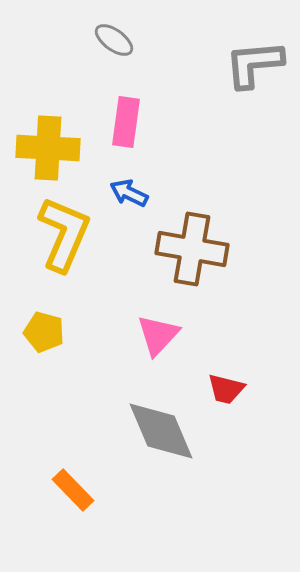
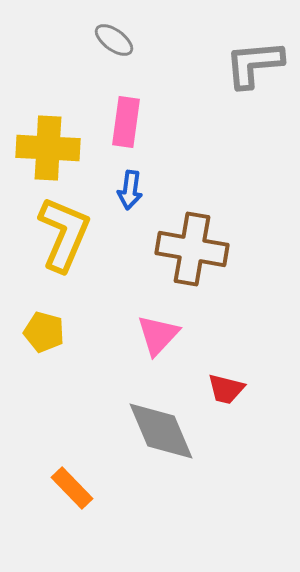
blue arrow: moved 1 px right, 3 px up; rotated 108 degrees counterclockwise
orange rectangle: moved 1 px left, 2 px up
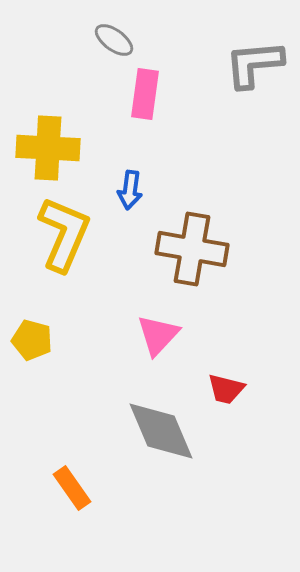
pink rectangle: moved 19 px right, 28 px up
yellow pentagon: moved 12 px left, 8 px down
orange rectangle: rotated 9 degrees clockwise
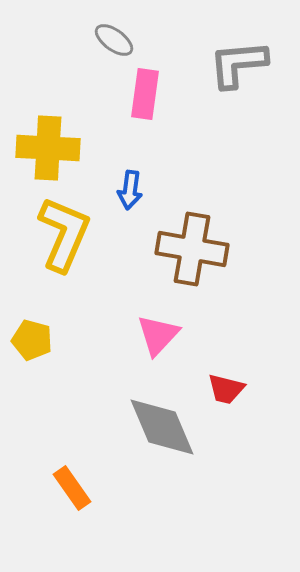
gray L-shape: moved 16 px left
gray diamond: moved 1 px right, 4 px up
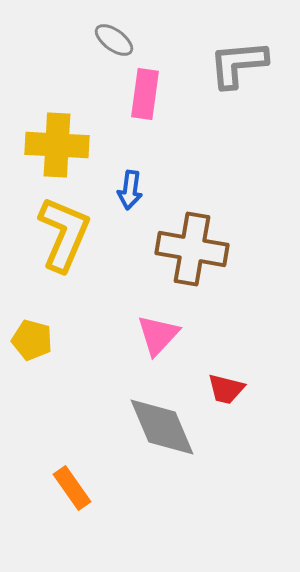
yellow cross: moved 9 px right, 3 px up
